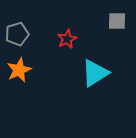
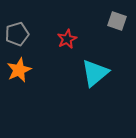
gray square: rotated 18 degrees clockwise
cyan triangle: rotated 8 degrees counterclockwise
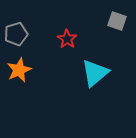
gray pentagon: moved 1 px left
red star: rotated 12 degrees counterclockwise
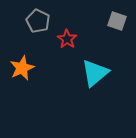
gray pentagon: moved 22 px right, 13 px up; rotated 30 degrees counterclockwise
orange star: moved 3 px right, 2 px up
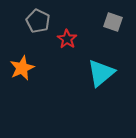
gray square: moved 4 px left, 1 px down
cyan triangle: moved 6 px right
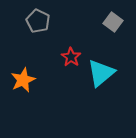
gray square: rotated 18 degrees clockwise
red star: moved 4 px right, 18 px down
orange star: moved 1 px right, 12 px down
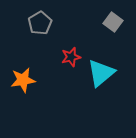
gray pentagon: moved 2 px right, 2 px down; rotated 15 degrees clockwise
red star: rotated 24 degrees clockwise
orange star: rotated 15 degrees clockwise
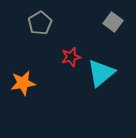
orange star: moved 3 px down
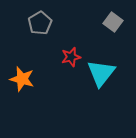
cyan triangle: rotated 12 degrees counterclockwise
orange star: moved 1 px left, 4 px up; rotated 25 degrees clockwise
